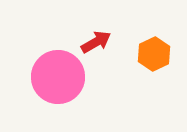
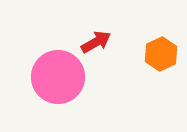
orange hexagon: moved 7 px right
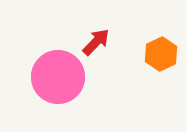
red arrow: rotated 16 degrees counterclockwise
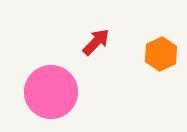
pink circle: moved 7 px left, 15 px down
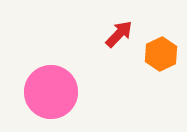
red arrow: moved 23 px right, 8 px up
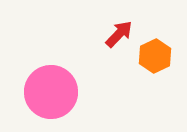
orange hexagon: moved 6 px left, 2 px down
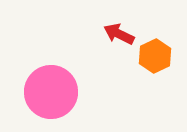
red arrow: rotated 108 degrees counterclockwise
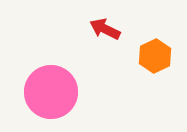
red arrow: moved 14 px left, 5 px up
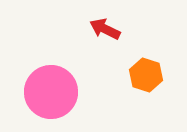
orange hexagon: moved 9 px left, 19 px down; rotated 16 degrees counterclockwise
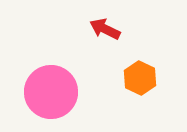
orange hexagon: moved 6 px left, 3 px down; rotated 8 degrees clockwise
